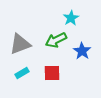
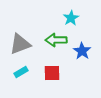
green arrow: rotated 25 degrees clockwise
cyan rectangle: moved 1 px left, 1 px up
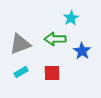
green arrow: moved 1 px left, 1 px up
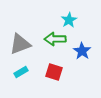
cyan star: moved 2 px left, 2 px down
red square: moved 2 px right, 1 px up; rotated 18 degrees clockwise
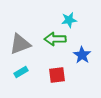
cyan star: rotated 21 degrees clockwise
blue star: moved 4 px down
red square: moved 3 px right, 3 px down; rotated 24 degrees counterclockwise
